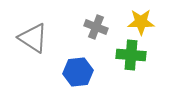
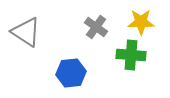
gray cross: rotated 15 degrees clockwise
gray triangle: moved 7 px left, 6 px up
blue hexagon: moved 7 px left, 1 px down
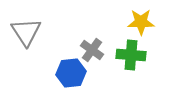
gray cross: moved 4 px left, 23 px down
gray triangle: rotated 24 degrees clockwise
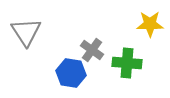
yellow star: moved 9 px right, 2 px down
green cross: moved 4 px left, 8 px down
blue hexagon: rotated 16 degrees clockwise
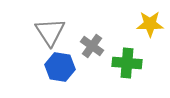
gray triangle: moved 24 px right
gray cross: moved 4 px up
blue hexagon: moved 11 px left, 6 px up
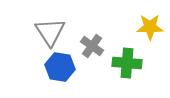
yellow star: moved 3 px down
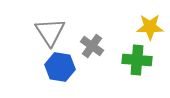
green cross: moved 10 px right, 3 px up
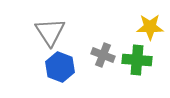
gray cross: moved 11 px right, 9 px down; rotated 15 degrees counterclockwise
blue hexagon: rotated 12 degrees clockwise
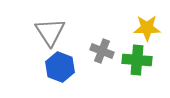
yellow star: moved 3 px left, 1 px down
gray cross: moved 1 px left, 4 px up
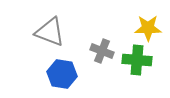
yellow star: moved 1 px right
gray triangle: rotated 36 degrees counterclockwise
blue hexagon: moved 2 px right, 7 px down; rotated 12 degrees counterclockwise
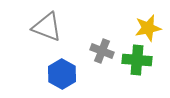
yellow star: rotated 12 degrees counterclockwise
gray triangle: moved 3 px left, 5 px up
blue hexagon: rotated 20 degrees clockwise
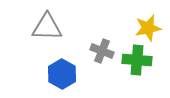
gray triangle: rotated 20 degrees counterclockwise
